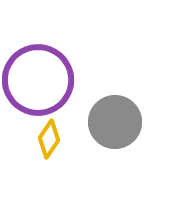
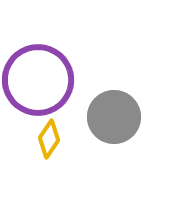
gray circle: moved 1 px left, 5 px up
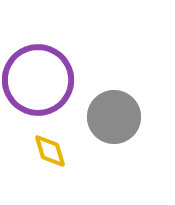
yellow diamond: moved 1 px right, 12 px down; rotated 51 degrees counterclockwise
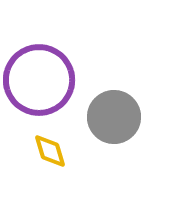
purple circle: moved 1 px right
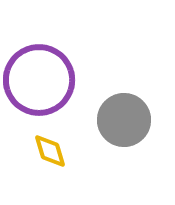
gray circle: moved 10 px right, 3 px down
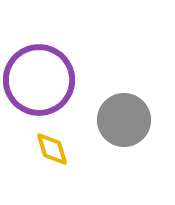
yellow diamond: moved 2 px right, 2 px up
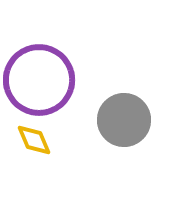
yellow diamond: moved 18 px left, 9 px up; rotated 6 degrees counterclockwise
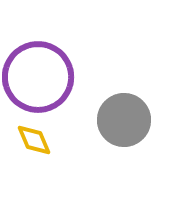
purple circle: moved 1 px left, 3 px up
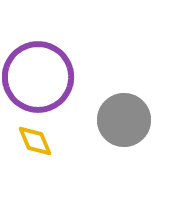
yellow diamond: moved 1 px right, 1 px down
